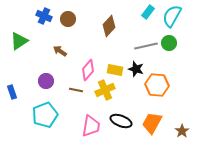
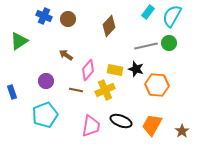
brown arrow: moved 6 px right, 4 px down
orange trapezoid: moved 2 px down
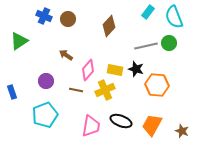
cyan semicircle: moved 2 px right, 1 px down; rotated 50 degrees counterclockwise
brown star: rotated 16 degrees counterclockwise
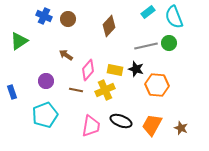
cyan rectangle: rotated 16 degrees clockwise
brown star: moved 1 px left, 3 px up
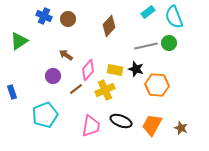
purple circle: moved 7 px right, 5 px up
brown line: moved 1 px up; rotated 48 degrees counterclockwise
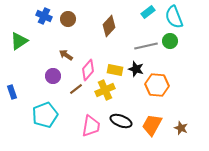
green circle: moved 1 px right, 2 px up
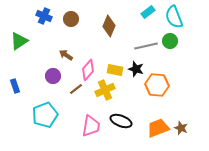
brown circle: moved 3 px right
brown diamond: rotated 20 degrees counterclockwise
blue rectangle: moved 3 px right, 6 px up
orange trapezoid: moved 6 px right, 3 px down; rotated 40 degrees clockwise
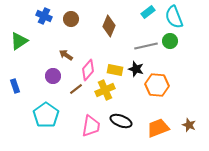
cyan pentagon: moved 1 px right; rotated 15 degrees counterclockwise
brown star: moved 8 px right, 3 px up
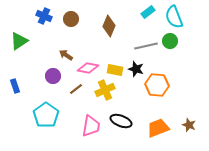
pink diamond: moved 2 px up; rotated 60 degrees clockwise
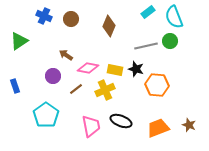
pink trapezoid: rotated 20 degrees counterclockwise
